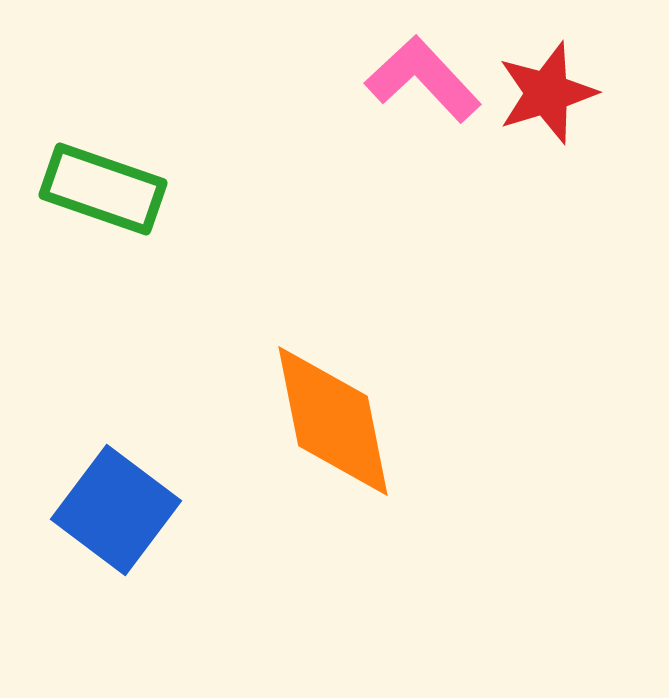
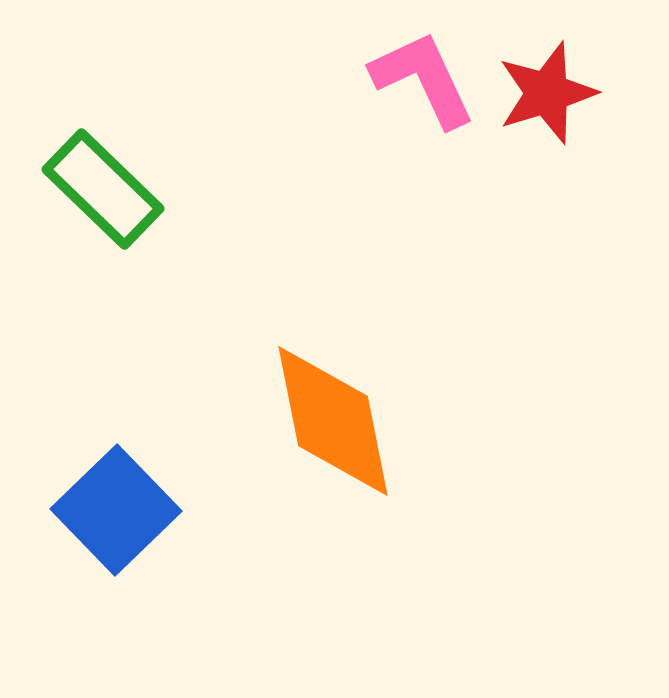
pink L-shape: rotated 18 degrees clockwise
green rectangle: rotated 25 degrees clockwise
blue square: rotated 9 degrees clockwise
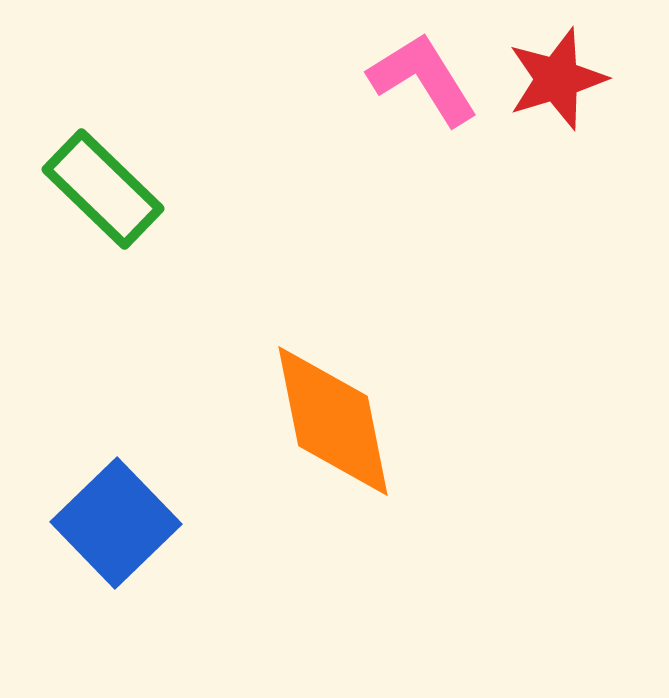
pink L-shape: rotated 7 degrees counterclockwise
red star: moved 10 px right, 14 px up
blue square: moved 13 px down
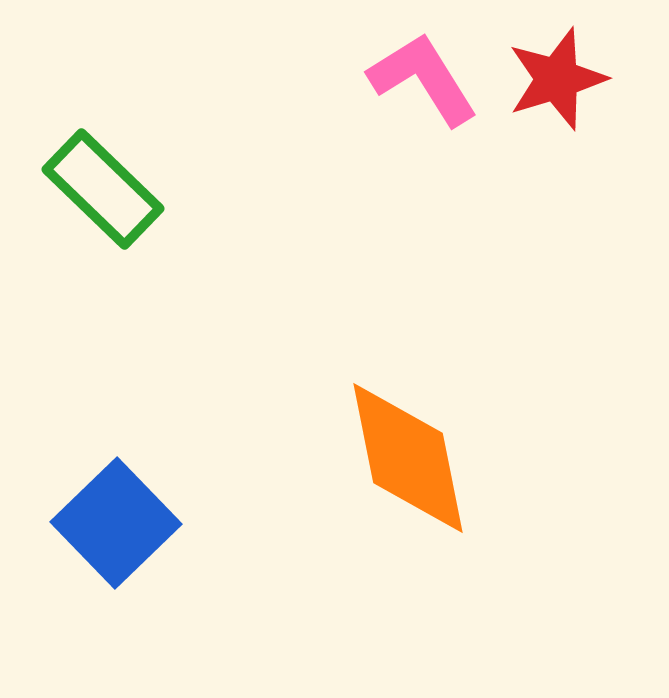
orange diamond: moved 75 px right, 37 px down
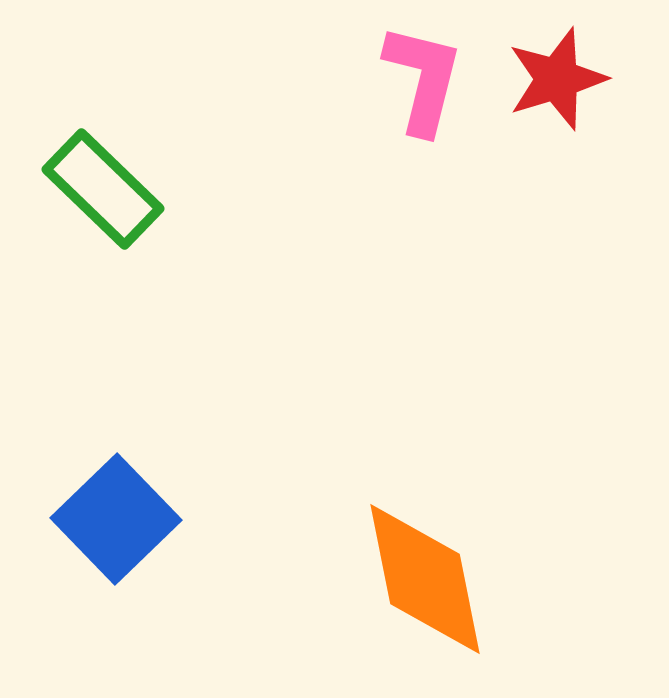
pink L-shape: rotated 46 degrees clockwise
orange diamond: moved 17 px right, 121 px down
blue square: moved 4 px up
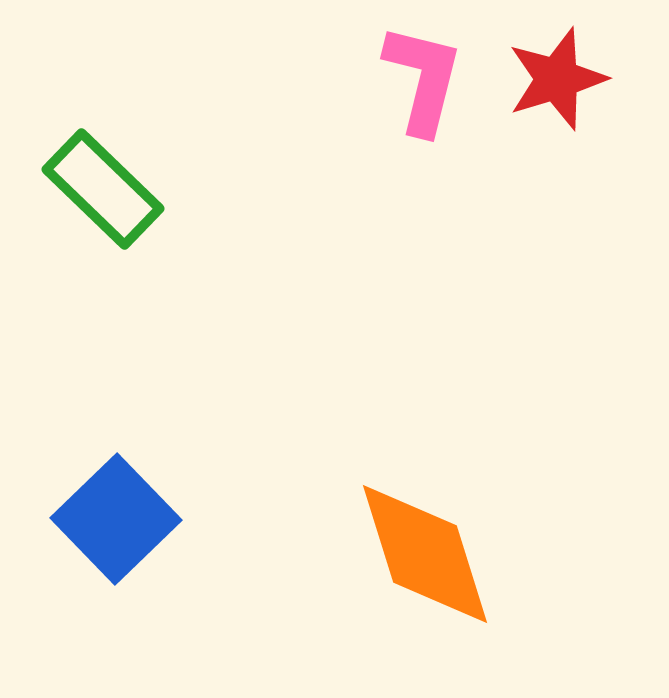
orange diamond: moved 25 px up; rotated 6 degrees counterclockwise
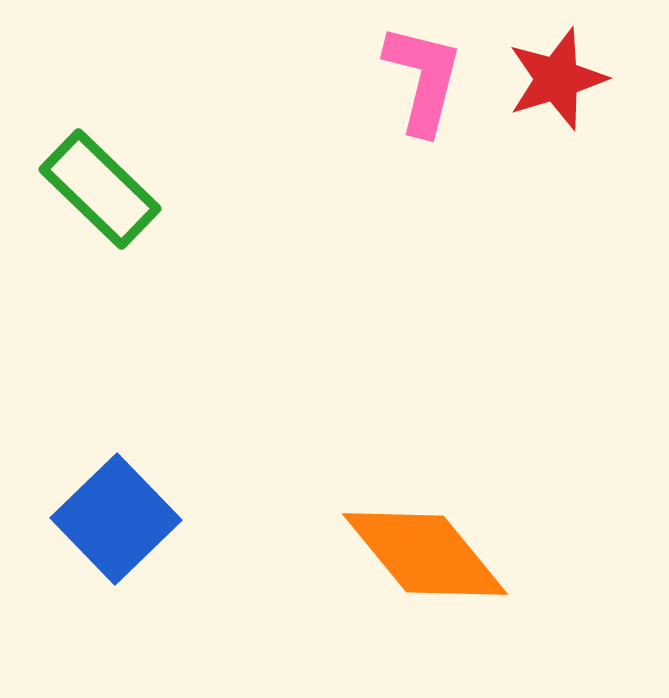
green rectangle: moved 3 px left
orange diamond: rotated 22 degrees counterclockwise
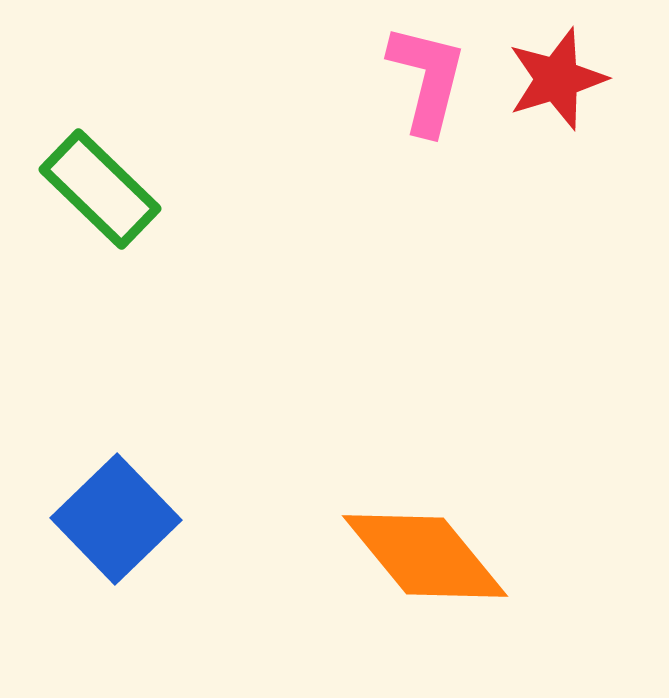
pink L-shape: moved 4 px right
orange diamond: moved 2 px down
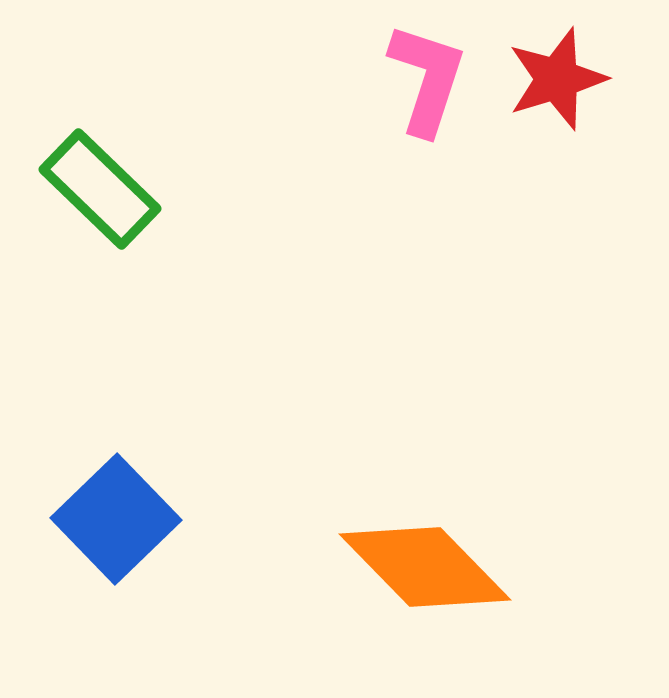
pink L-shape: rotated 4 degrees clockwise
orange diamond: moved 11 px down; rotated 5 degrees counterclockwise
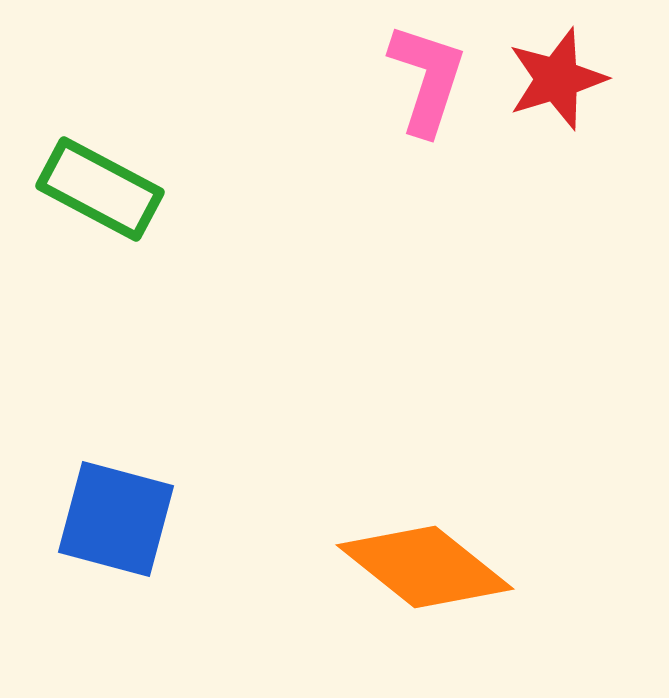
green rectangle: rotated 16 degrees counterclockwise
blue square: rotated 31 degrees counterclockwise
orange diamond: rotated 7 degrees counterclockwise
